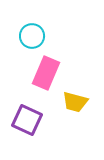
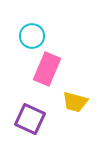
pink rectangle: moved 1 px right, 4 px up
purple square: moved 3 px right, 1 px up
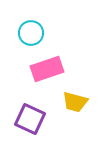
cyan circle: moved 1 px left, 3 px up
pink rectangle: rotated 48 degrees clockwise
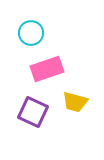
purple square: moved 3 px right, 7 px up
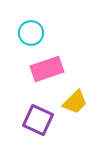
yellow trapezoid: rotated 60 degrees counterclockwise
purple square: moved 5 px right, 8 px down
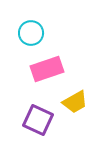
yellow trapezoid: rotated 16 degrees clockwise
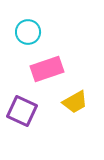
cyan circle: moved 3 px left, 1 px up
purple square: moved 16 px left, 9 px up
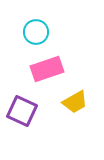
cyan circle: moved 8 px right
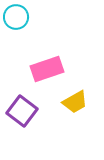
cyan circle: moved 20 px left, 15 px up
purple square: rotated 12 degrees clockwise
